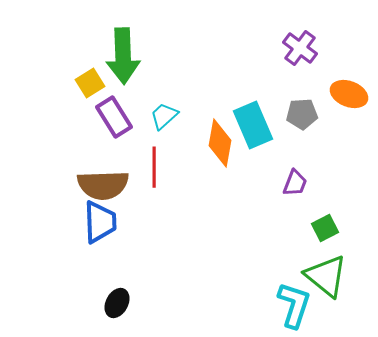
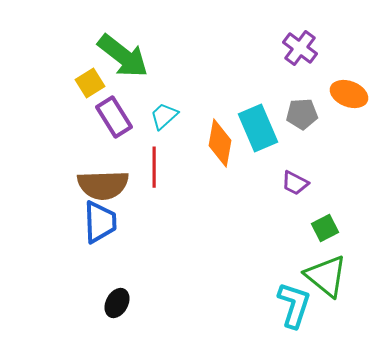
green arrow: rotated 50 degrees counterclockwise
cyan rectangle: moved 5 px right, 3 px down
purple trapezoid: rotated 96 degrees clockwise
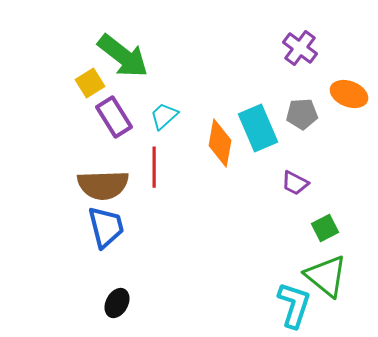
blue trapezoid: moved 6 px right, 5 px down; rotated 12 degrees counterclockwise
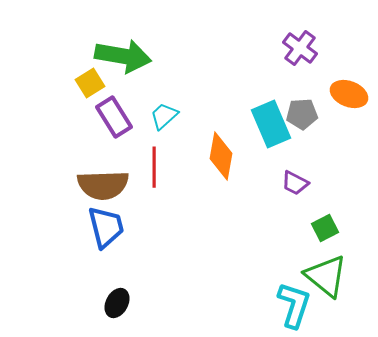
green arrow: rotated 28 degrees counterclockwise
cyan rectangle: moved 13 px right, 4 px up
orange diamond: moved 1 px right, 13 px down
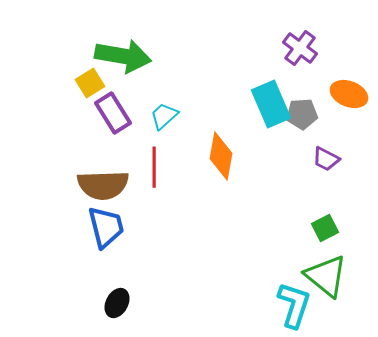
purple rectangle: moved 1 px left, 4 px up
cyan rectangle: moved 20 px up
purple trapezoid: moved 31 px right, 24 px up
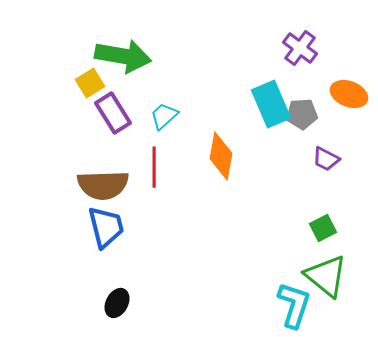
green square: moved 2 px left
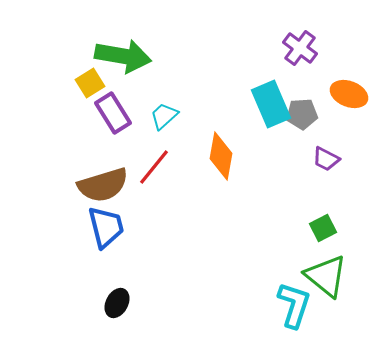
red line: rotated 39 degrees clockwise
brown semicircle: rotated 15 degrees counterclockwise
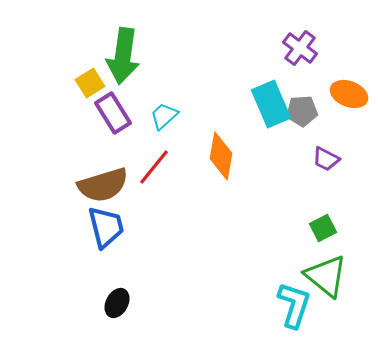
green arrow: rotated 88 degrees clockwise
gray pentagon: moved 3 px up
